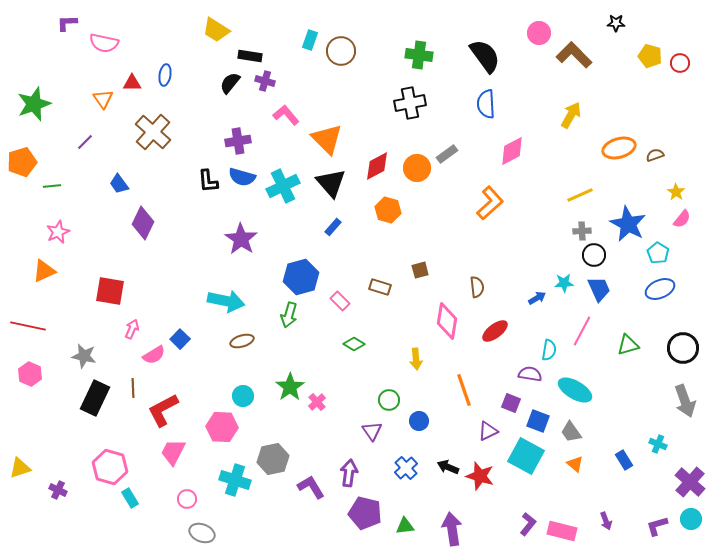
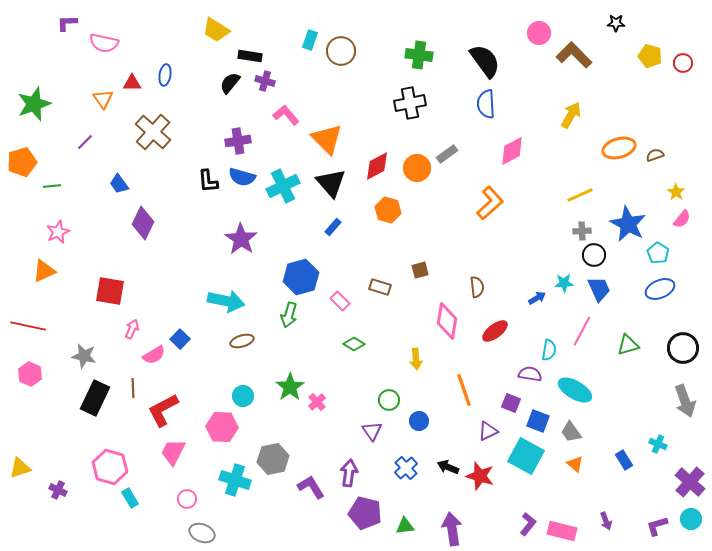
black semicircle at (485, 56): moved 5 px down
red circle at (680, 63): moved 3 px right
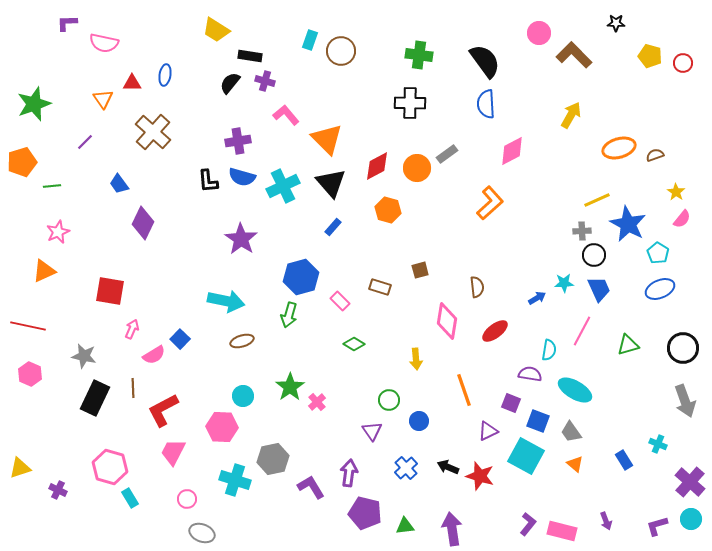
black cross at (410, 103): rotated 12 degrees clockwise
yellow line at (580, 195): moved 17 px right, 5 px down
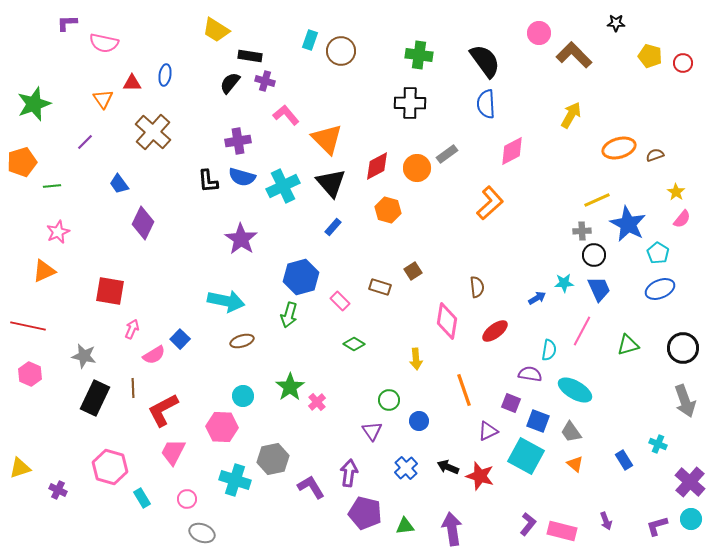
brown square at (420, 270): moved 7 px left, 1 px down; rotated 18 degrees counterclockwise
cyan rectangle at (130, 498): moved 12 px right
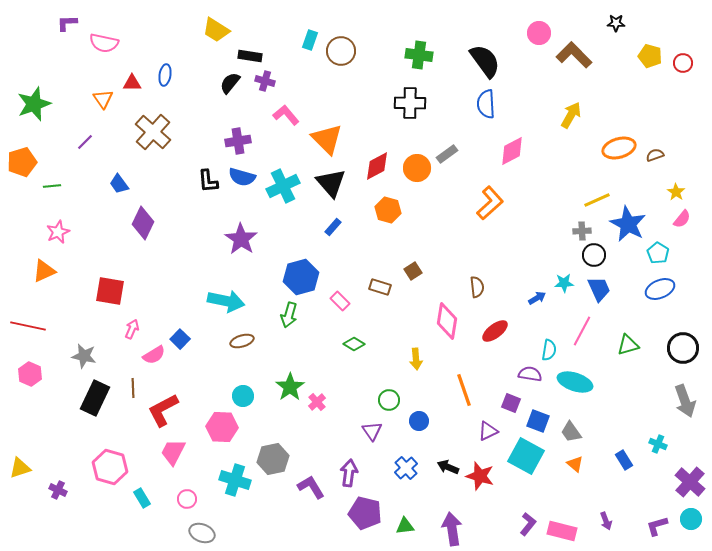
cyan ellipse at (575, 390): moved 8 px up; rotated 12 degrees counterclockwise
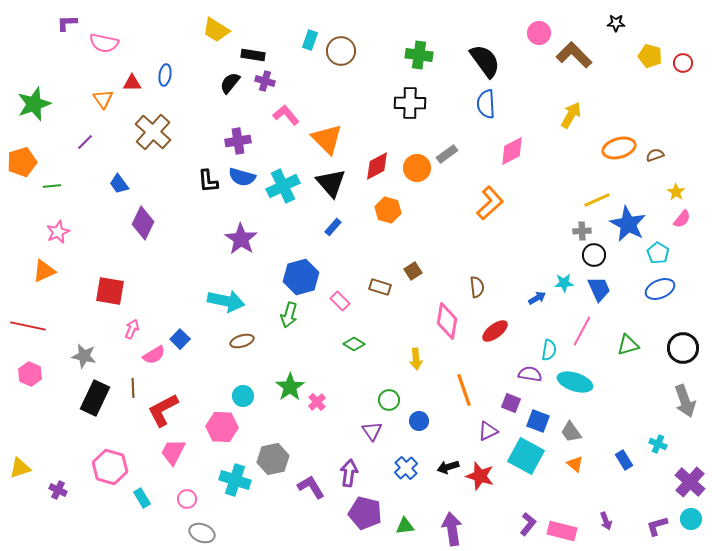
black rectangle at (250, 56): moved 3 px right, 1 px up
black arrow at (448, 467): rotated 40 degrees counterclockwise
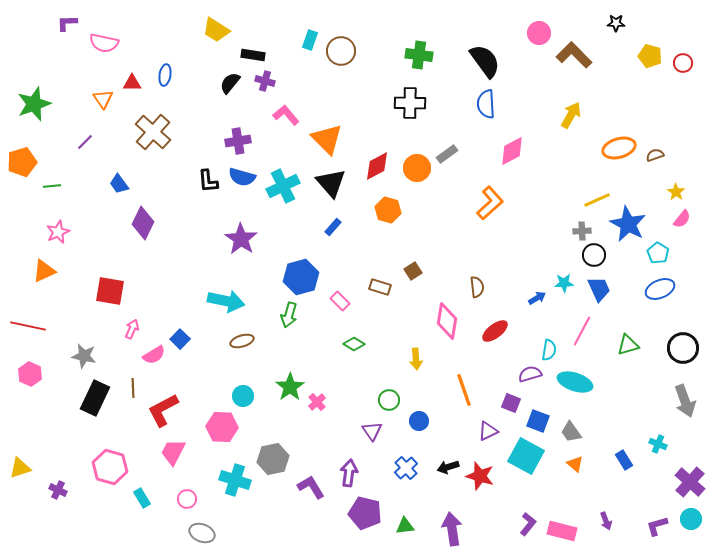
purple semicircle at (530, 374): rotated 25 degrees counterclockwise
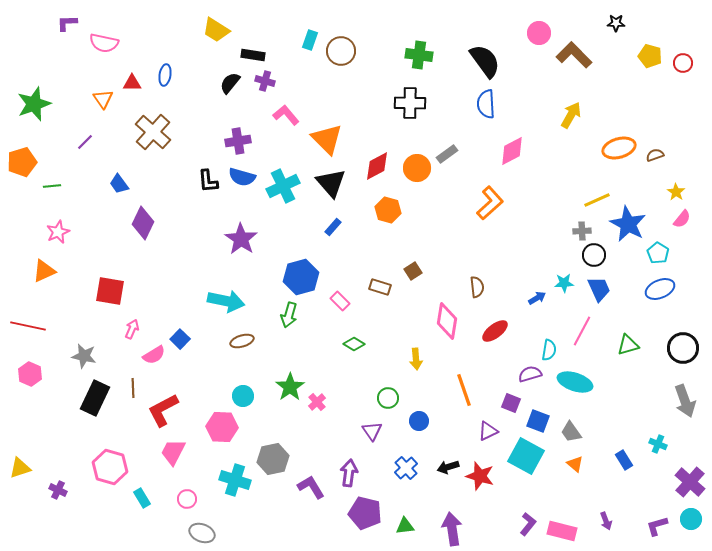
green circle at (389, 400): moved 1 px left, 2 px up
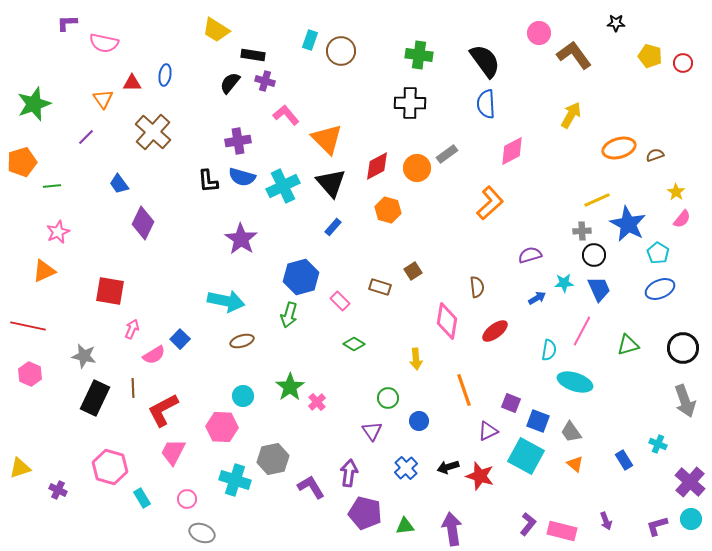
brown L-shape at (574, 55): rotated 9 degrees clockwise
purple line at (85, 142): moved 1 px right, 5 px up
purple semicircle at (530, 374): moved 119 px up
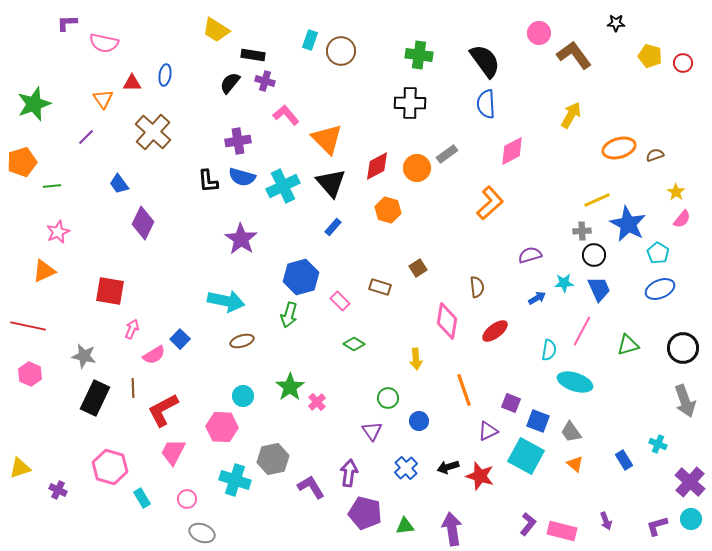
brown square at (413, 271): moved 5 px right, 3 px up
